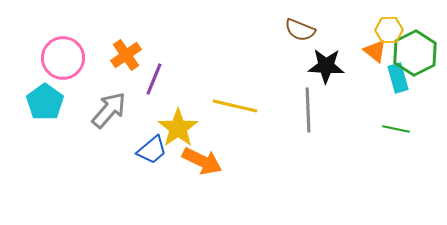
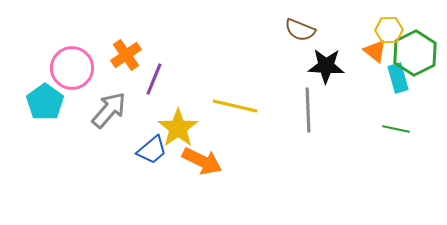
pink circle: moved 9 px right, 10 px down
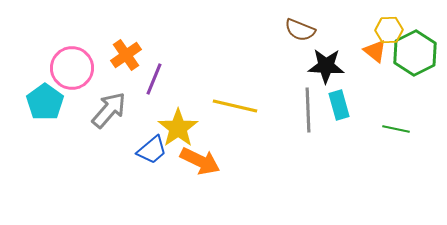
cyan rectangle: moved 59 px left, 27 px down
orange arrow: moved 2 px left
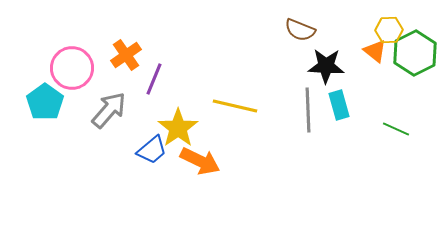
green line: rotated 12 degrees clockwise
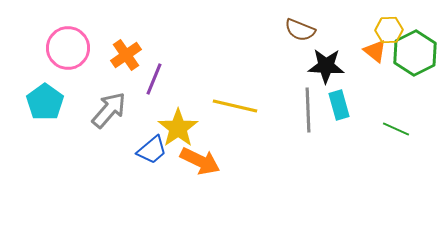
pink circle: moved 4 px left, 20 px up
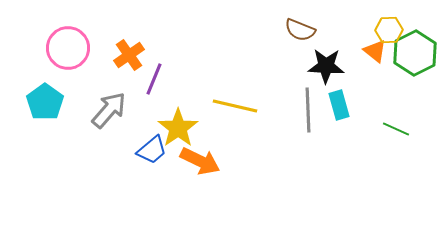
orange cross: moved 3 px right
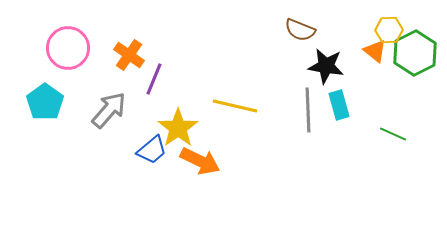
orange cross: rotated 20 degrees counterclockwise
black star: rotated 6 degrees clockwise
green line: moved 3 px left, 5 px down
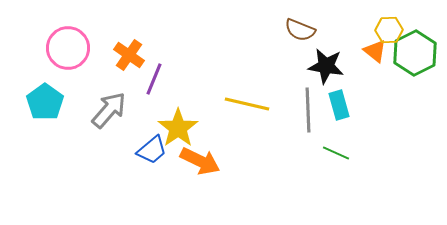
yellow line: moved 12 px right, 2 px up
green line: moved 57 px left, 19 px down
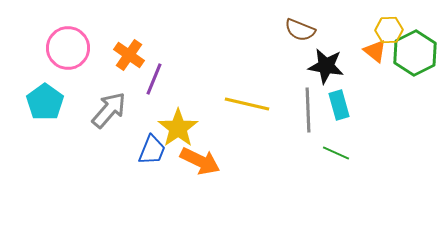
blue trapezoid: rotated 28 degrees counterclockwise
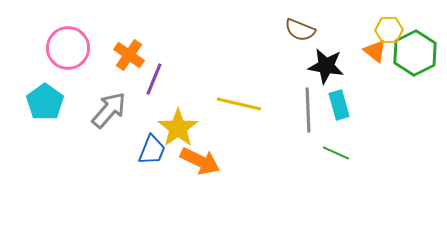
yellow line: moved 8 px left
